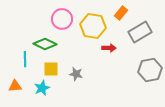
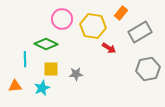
green diamond: moved 1 px right
red arrow: rotated 32 degrees clockwise
gray hexagon: moved 2 px left, 1 px up
gray star: rotated 16 degrees counterclockwise
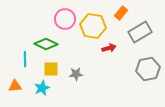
pink circle: moved 3 px right
red arrow: rotated 48 degrees counterclockwise
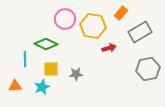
cyan star: moved 1 px up
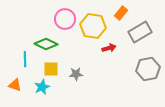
orange triangle: moved 1 px up; rotated 24 degrees clockwise
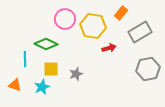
gray star: rotated 16 degrees counterclockwise
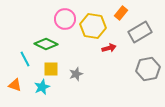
cyan line: rotated 28 degrees counterclockwise
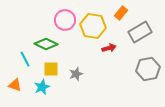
pink circle: moved 1 px down
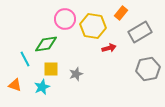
pink circle: moved 1 px up
green diamond: rotated 35 degrees counterclockwise
